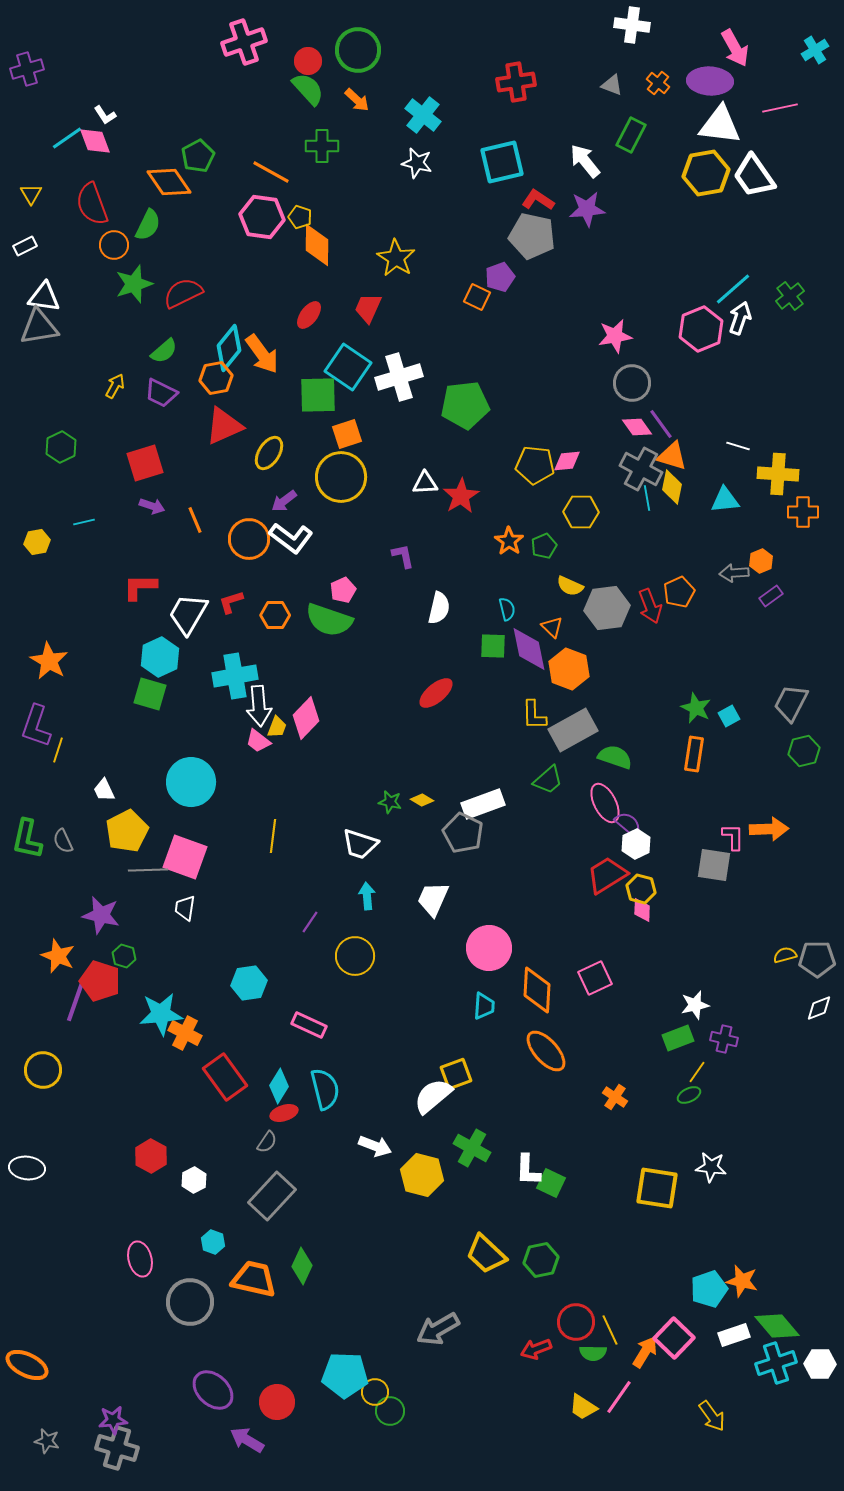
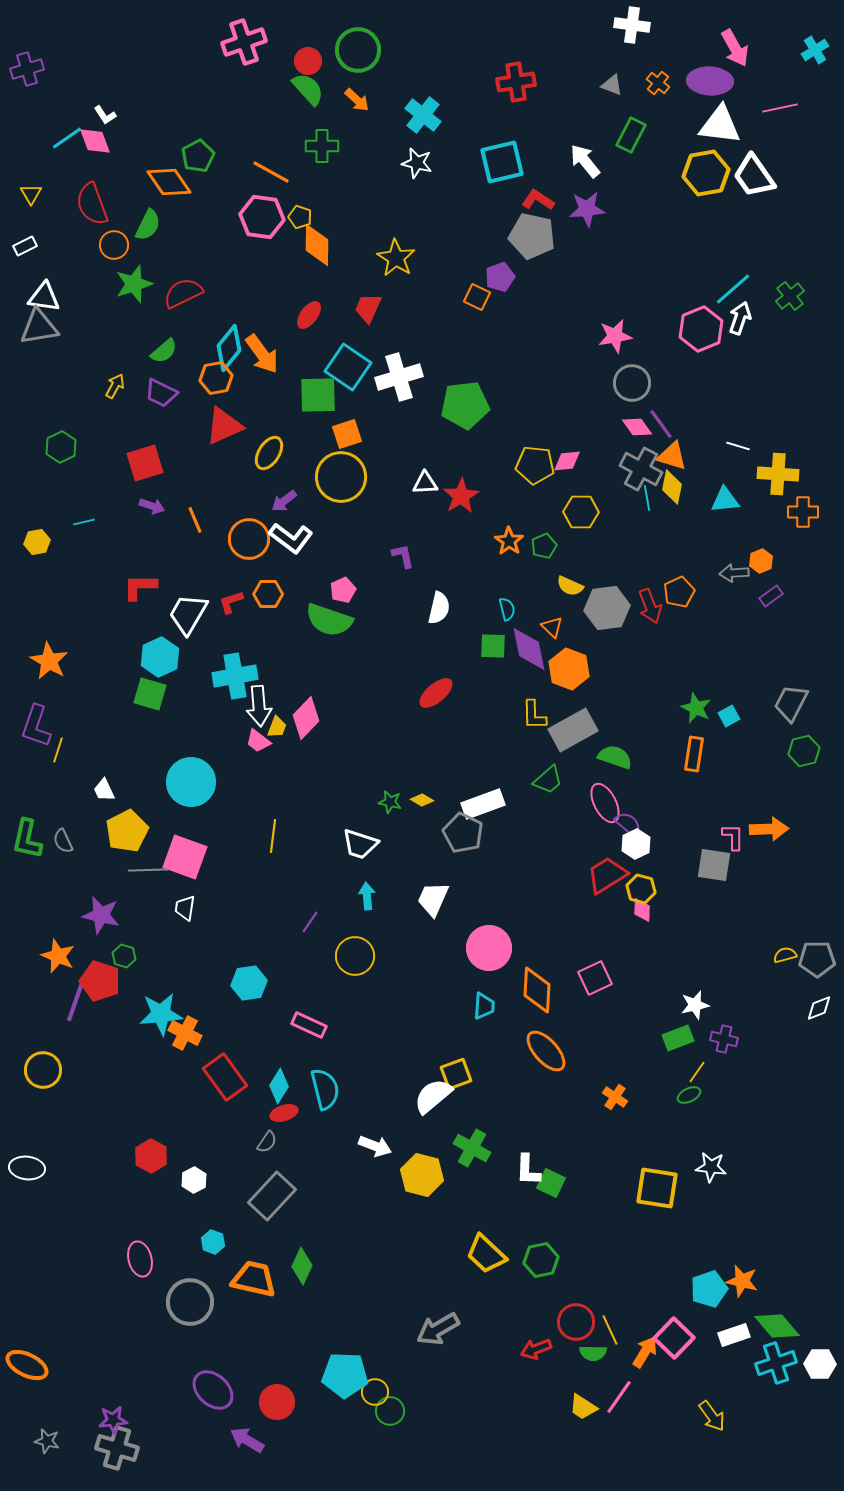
orange hexagon at (275, 615): moved 7 px left, 21 px up
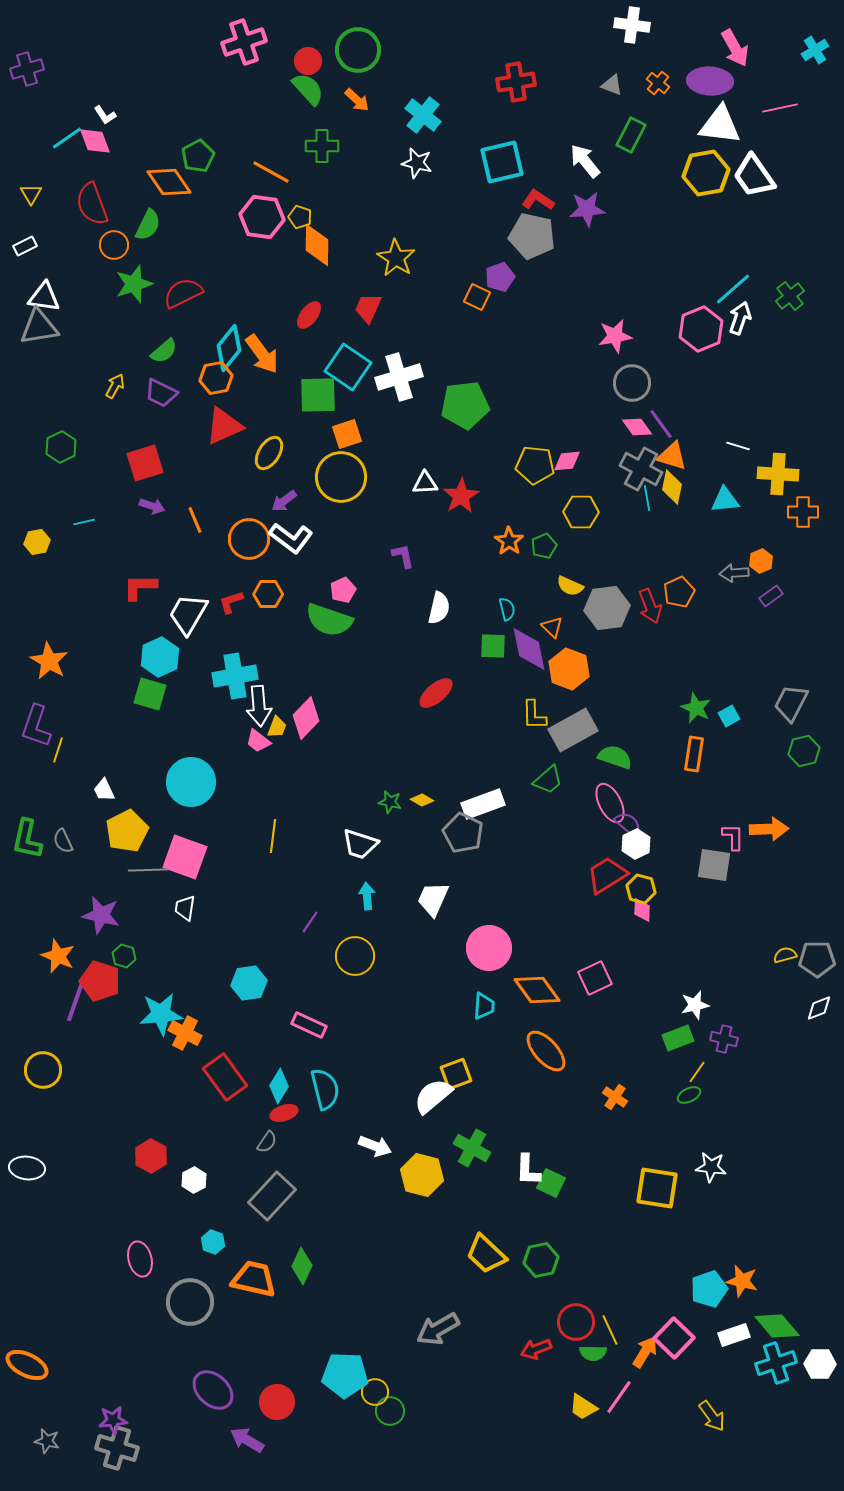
pink ellipse at (605, 803): moved 5 px right
orange diamond at (537, 990): rotated 39 degrees counterclockwise
